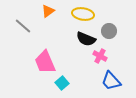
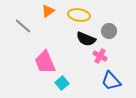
yellow ellipse: moved 4 px left, 1 px down
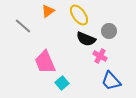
yellow ellipse: rotated 45 degrees clockwise
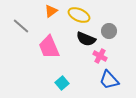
orange triangle: moved 3 px right
yellow ellipse: rotated 30 degrees counterclockwise
gray line: moved 2 px left
pink trapezoid: moved 4 px right, 15 px up
blue trapezoid: moved 2 px left, 1 px up
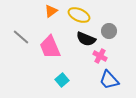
gray line: moved 11 px down
pink trapezoid: moved 1 px right
cyan square: moved 3 px up
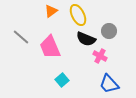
yellow ellipse: moved 1 px left; rotated 40 degrees clockwise
blue trapezoid: moved 4 px down
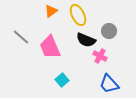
black semicircle: moved 1 px down
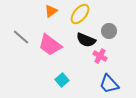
yellow ellipse: moved 2 px right, 1 px up; rotated 65 degrees clockwise
pink trapezoid: moved 2 px up; rotated 30 degrees counterclockwise
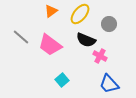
gray circle: moved 7 px up
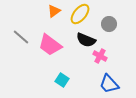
orange triangle: moved 3 px right
cyan square: rotated 16 degrees counterclockwise
